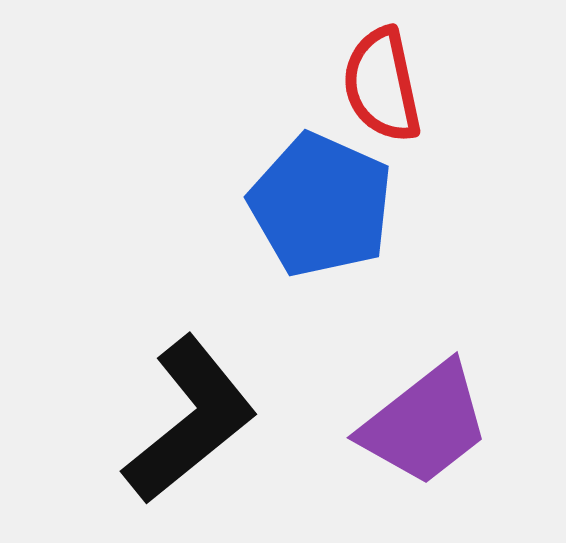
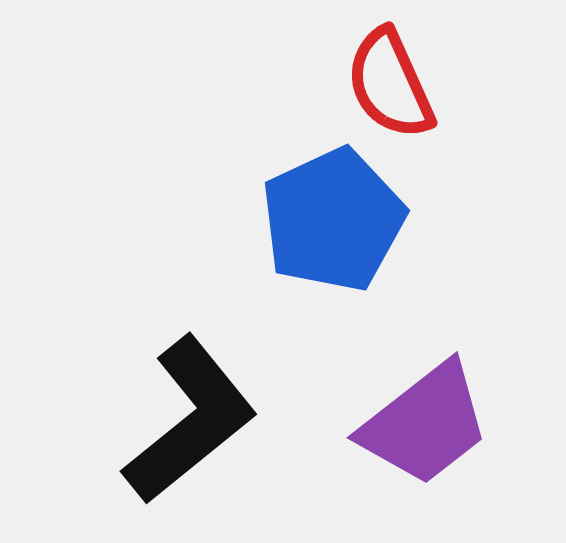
red semicircle: moved 8 px right, 1 px up; rotated 12 degrees counterclockwise
blue pentagon: moved 12 px right, 15 px down; rotated 23 degrees clockwise
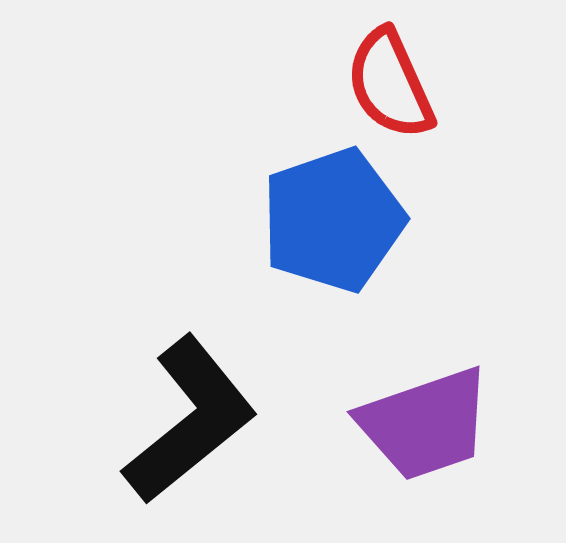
blue pentagon: rotated 6 degrees clockwise
purple trapezoid: rotated 19 degrees clockwise
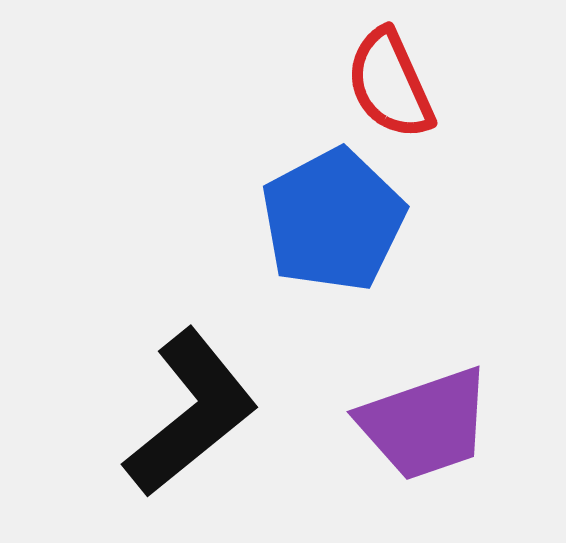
blue pentagon: rotated 9 degrees counterclockwise
black L-shape: moved 1 px right, 7 px up
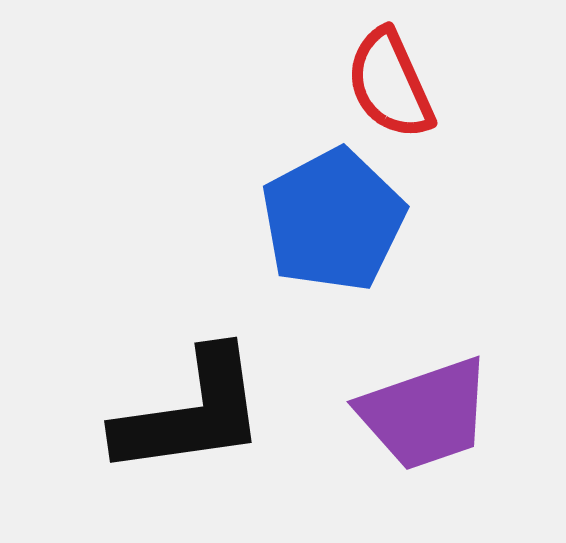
black L-shape: rotated 31 degrees clockwise
purple trapezoid: moved 10 px up
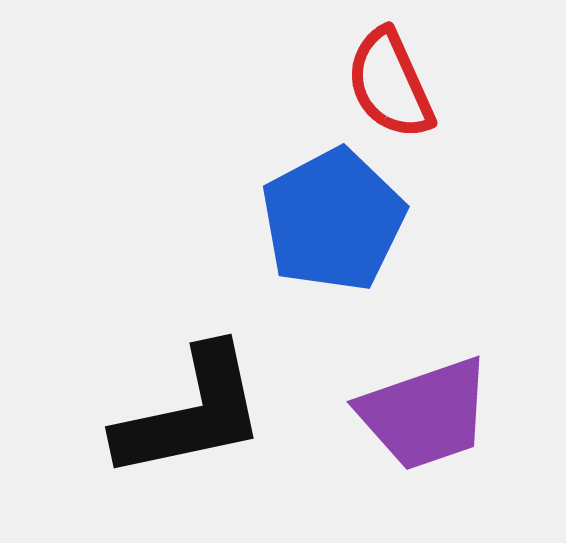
black L-shape: rotated 4 degrees counterclockwise
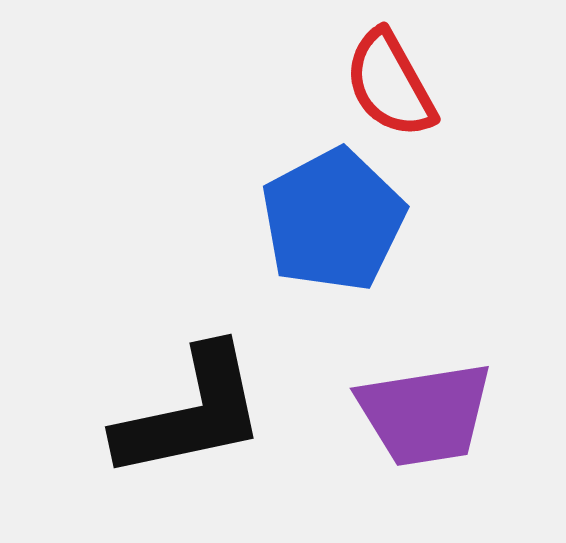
red semicircle: rotated 5 degrees counterclockwise
purple trapezoid: rotated 10 degrees clockwise
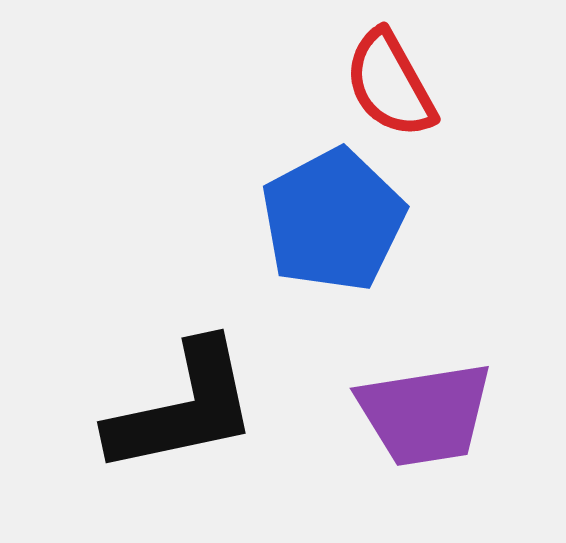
black L-shape: moved 8 px left, 5 px up
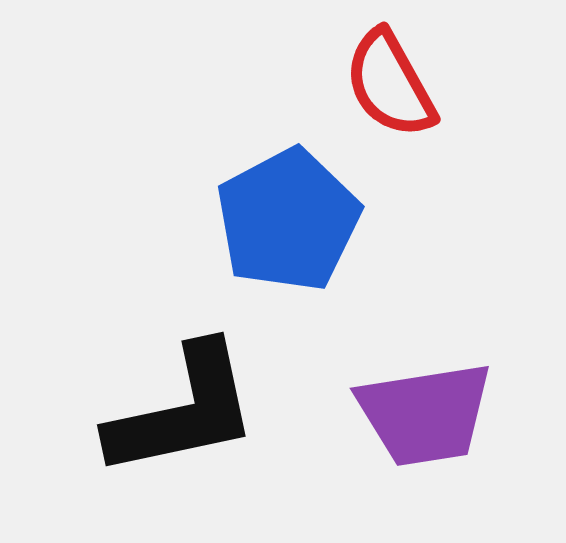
blue pentagon: moved 45 px left
black L-shape: moved 3 px down
